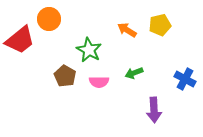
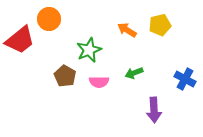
green star: rotated 20 degrees clockwise
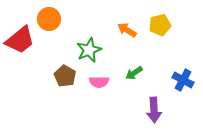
green arrow: rotated 12 degrees counterclockwise
blue cross: moved 2 px left, 1 px down
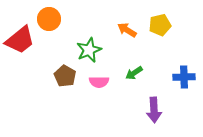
blue cross: moved 1 px right, 3 px up; rotated 30 degrees counterclockwise
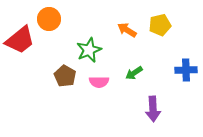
blue cross: moved 2 px right, 7 px up
purple arrow: moved 1 px left, 1 px up
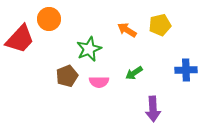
red trapezoid: moved 1 px up; rotated 8 degrees counterclockwise
green star: moved 1 px up
brown pentagon: moved 2 px right; rotated 20 degrees clockwise
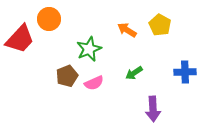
yellow pentagon: rotated 30 degrees counterclockwise
blue cross: moved 1 px left, 2 px down
pink semicircle: moved 5 px left, 1 px down; rotated 24 degrees counterclockwise
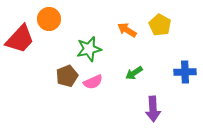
green star: rotated 10 degrees clockwise
pink semicircle: moved 1 px left, 1 px up
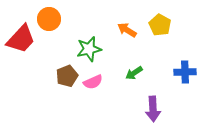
red trapezoid: moved 1 px right
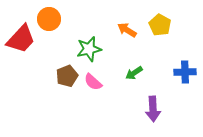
pink semicircle: rotated 66 degrees clockwise
